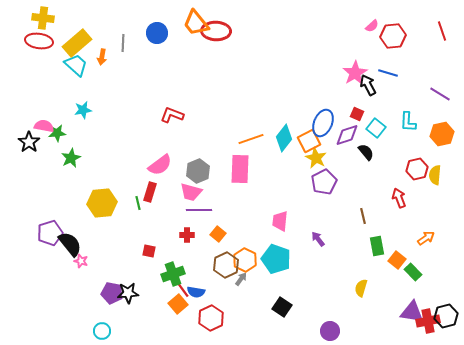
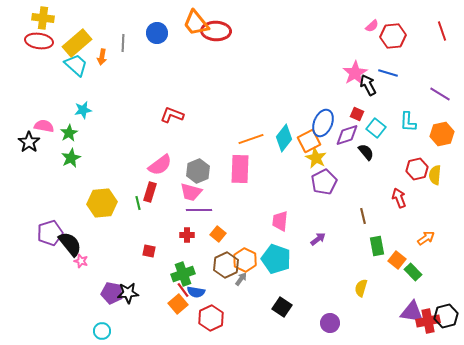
green star at (57, 133): moved 12 px right; rotated 24 degrees counterclockwise
purple arrow at (318, 239): rotated 91 degrees clockwise
green cross at (173, 274): moved 10 px right
purple circle at (330, 331): moved 8 px up
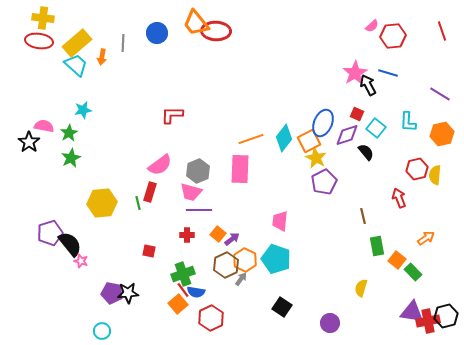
red L-shape at (172, 115): rotated 20 degrees counterclockwise
purple arrow at (318, 239): moved 86 px left
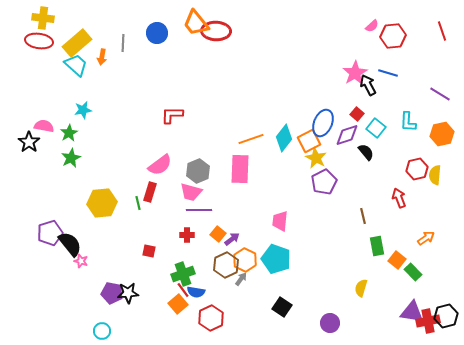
red square at (357, 114): rotated 16 degrees clockwise
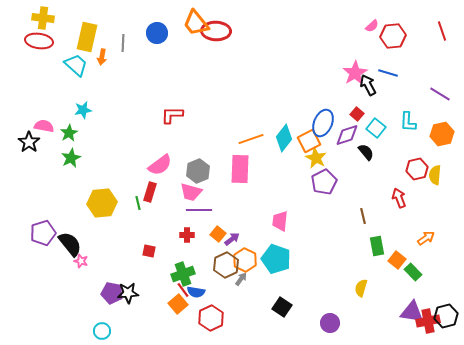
yellow rectangle at (77, 43): moved 10 px right, 6 px up; rotated 36 degrees counterclockwise
purple pentagon at (50, 233): moved 7 px left
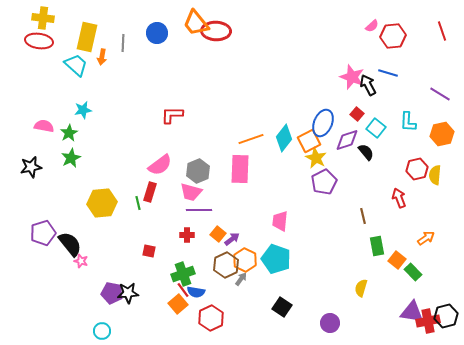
pink star at (355, 73): moved 3 px left, 4 px down; rotated 20 degrees counterclockwise
purple diamond at (347, 135): moved 5 px down
black star at (29, 142): moved 2 px right, 25 px down; rotated 25 degrees clockwise
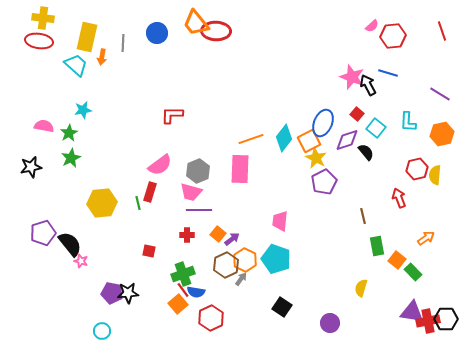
black hexagon at (446, 316): moved 3 px down; rotated 15 degrees clockwise
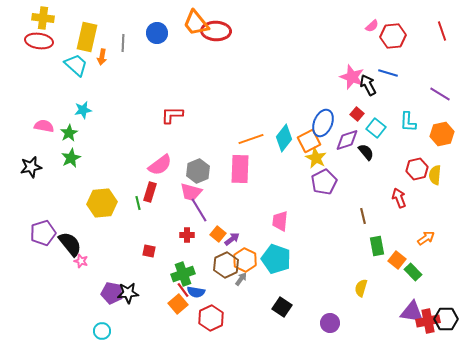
purple line at (199, 210): rotated 60 degrees clockwise
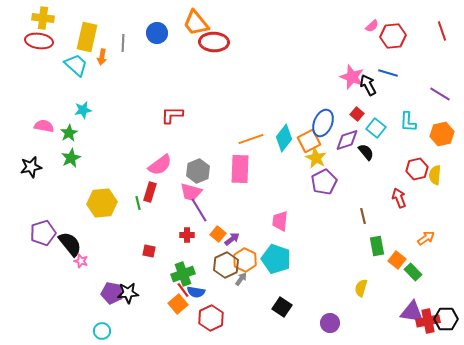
red ellipse at (216, 31): moved 2 px left, 11 px down
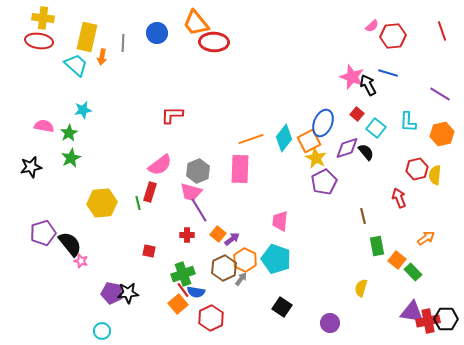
purple diamond at (347, 140): moved 8 px down
brown hexagon at (226, 265): moved 2 px left, 3 px down
